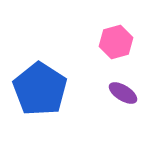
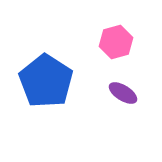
blue pentagon: moved 6 px right, 8 px up
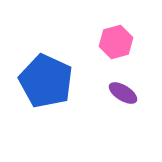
blue pentagon: rotated 8 degrees counterclockwise
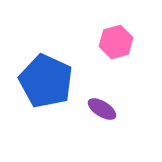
purple ellipse: moved 21 px left, 16 px down
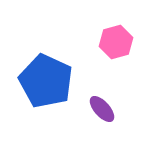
purple ellipse: rotated 16 degrees clockwise
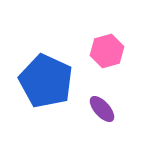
pink hexagon: moved 9 px left, 9 px down
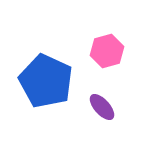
purple ellipse: moved 2 px up
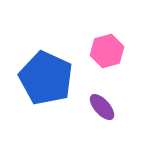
blue pentagon: moved 3 px up
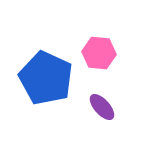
pink hexagon: moved 8 px left, 2 px down; rotated 20 degrees clockwise
